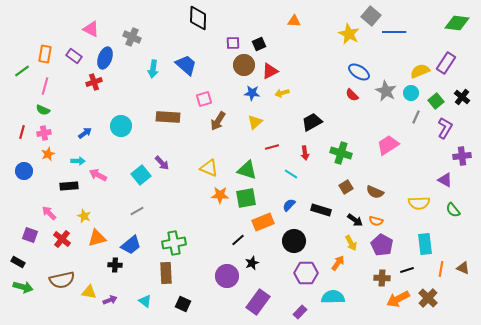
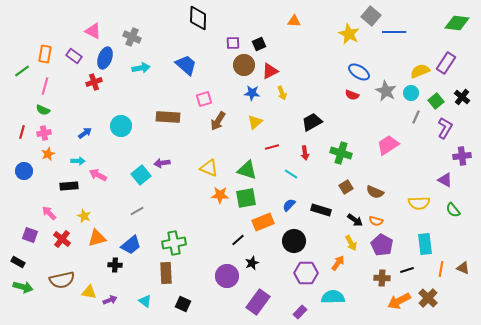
pink triangle at (91, 29): moved 2 px right, 2 px down
cyan arrow at (153, 69): moved 12 px left, 1 px up; rotated 108 degrees counterclockwise
yellow arrow at (282, 93): rotated 96 degrees counterclockwise
red semicircle at (352, 95): rotated 24 degrees counterclockwise
purple arrow at (162, 163): rotated 126 degrees clockwise
orange arrow at (398, 299): moved 1 px right, 2 px down
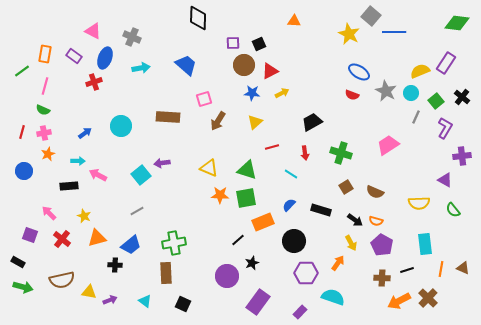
yellow arrow at (282, 93): rotated 96 degrees counterclockwise
cyan semicircle at (333, 297): rotated 20 degrees clockwise
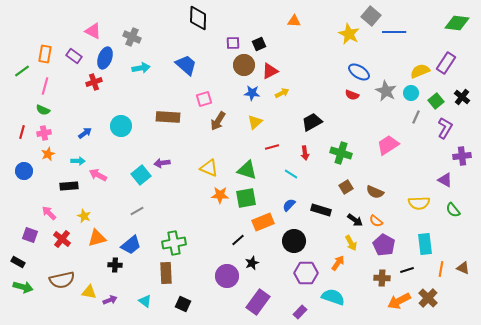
orange semicircle at (376, 221): rotated 24 degrees clockwise
purple pentagon at (382, 245): moved 2 px right
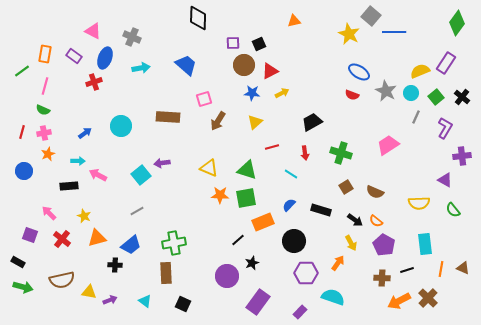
orange triangle at (294, 21): rotated 16 degrees counterclockwise
green diamond at (457, 23): rotated 60 degrees counterclockwise
green square at (436, 101): moved 4 px up
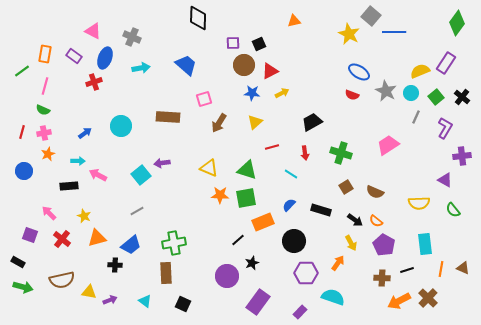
brown arrow at (218, 121): moved 1 px right, 2 px down
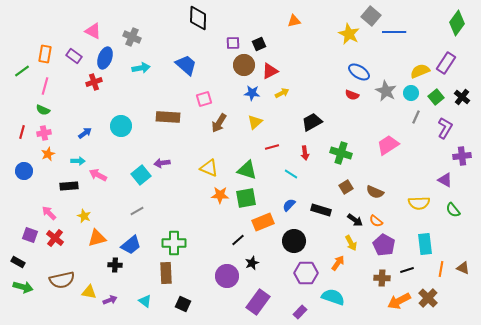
red cross at (62, 239): moved 7 px left, 1 px up
green cross at (174, 243): rotated 10 degrees clockwise
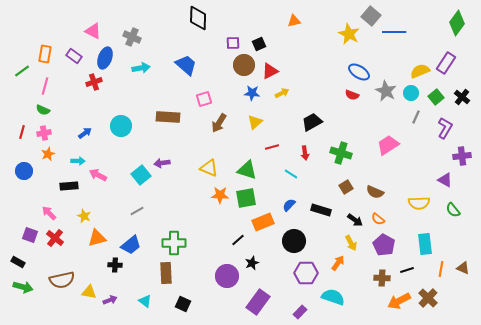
orange semicircle at (376, 221): moved 2 px right, 2 px up
